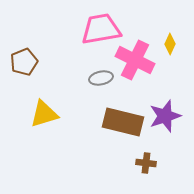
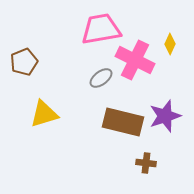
gray ellipse: rotated 25 degrees counterclockwise
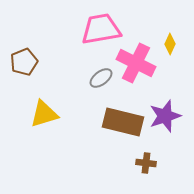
pink cross: moved 1 px right, 3 px down
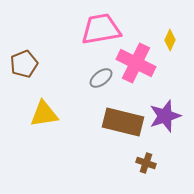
yellow diamond: moved 4 px up
brown pentagon: moved 2 px down
yellow triangle: rotated 8 degrees clockwise
brown cross: rotated 12 degrees clockwise
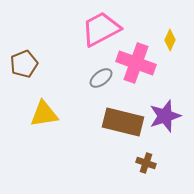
pink trapezoid: rotated 18 degrees counterclockwise
pink cross: rotated 6 degrees counterclockwise
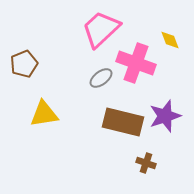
pink trapezoid: rotated 15 degrees counterclockwise
yellow diamond: rotated 45 degrees counterclockwise
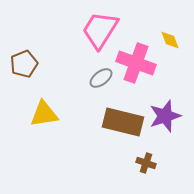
pink trapezoid: moved 1 px left, 1 px down; rotated 15 degrees counterclockwise
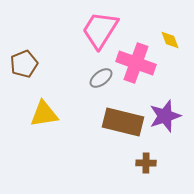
brown cross: rotated 18 degrees counterclockwise
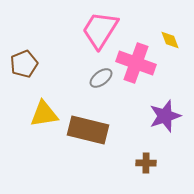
brown rectangle: moved 35 px left, 8 px down
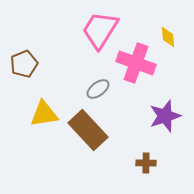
yellow diamond: moved 2 px left, 3 px up; rotated 15 degrees clockwise
gray ellipse: moved 3 px left, 11 px down
brown rectangle: rotated 33 degrees clockwise
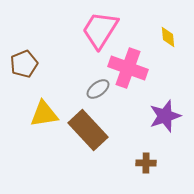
pink cross: moved 8 px left, 5 px down
